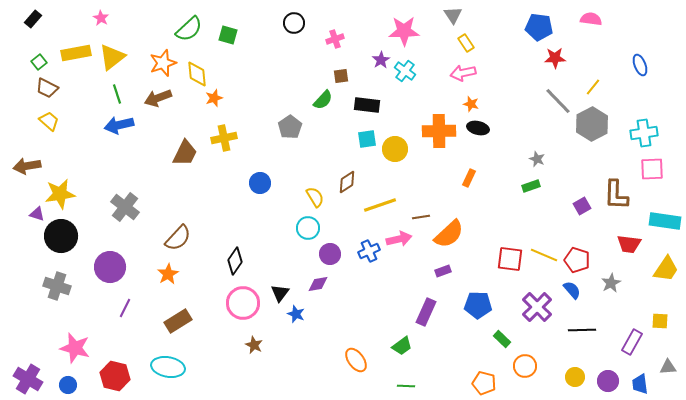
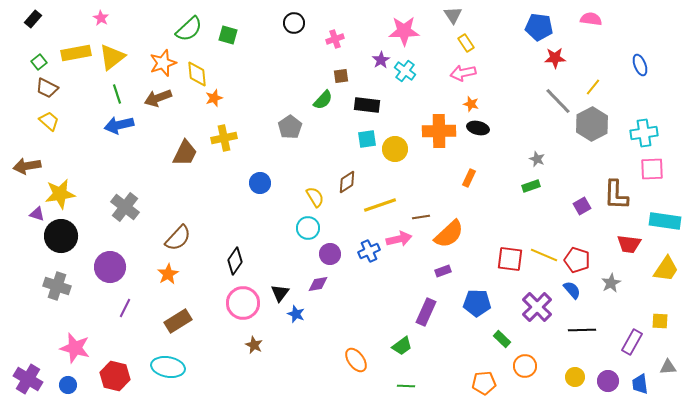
blue pentagon at (478, 305): moved 1 px left, 2 px up
orange pentagon at (484, 383): rotated 20 degrees counterclockwise
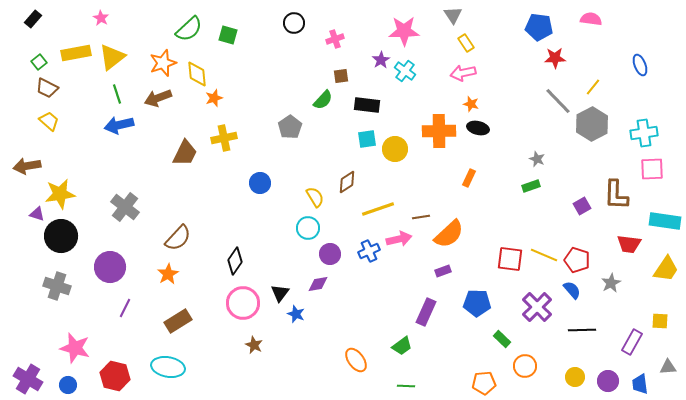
yellow line at (380, 205): moved 2 px left, 4 px down
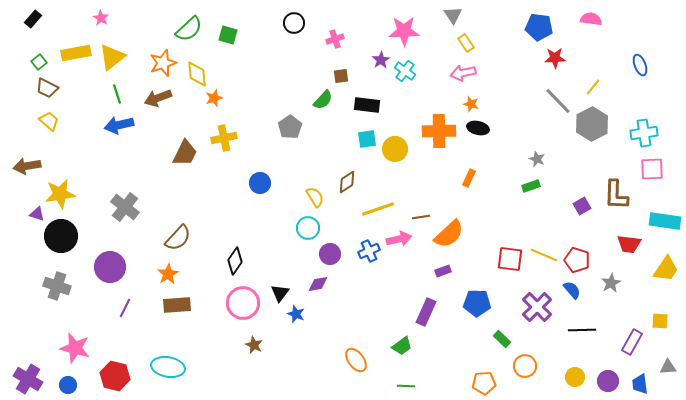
brown rectangle at (178, 321): moved 1 px left, 16 px up; rotated 28 degrees clockwise
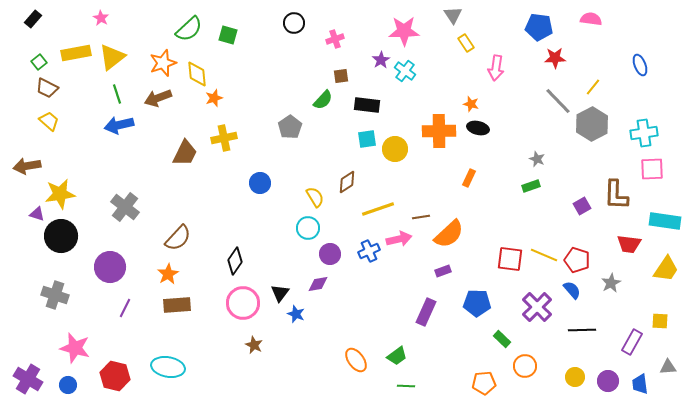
pink arrow at (463, 73): moved 33 px right, 5 px up; rotated 70 degrees counterclockwise
gray cross at (57, 286): moved 2 px left, 9 px down
green trapezoid at (402, 346): moved 5 px left, 10 px down
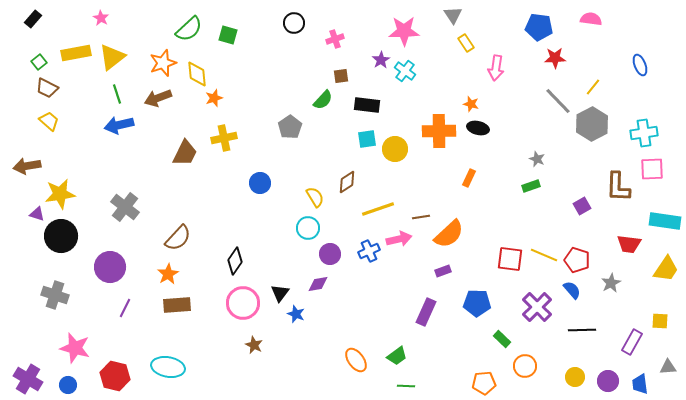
brown L-shape at (616, 195): moved 2 px right, 8 px up
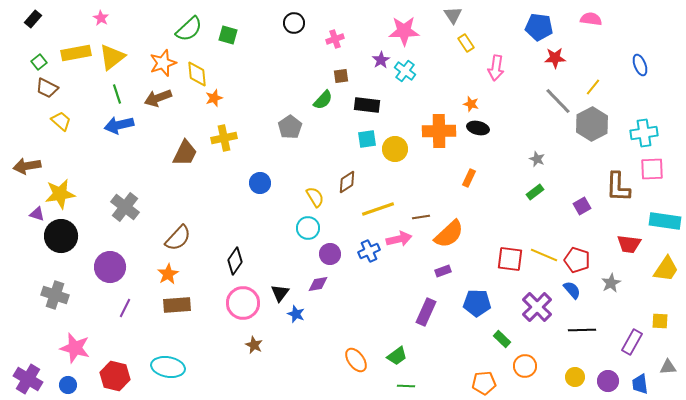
yellow trapezoid at (49, 121): moved 12 px right
green rectangle at (531, 186): moved 4 px right, 6 px down; rotated 18 degrees counterclockwise
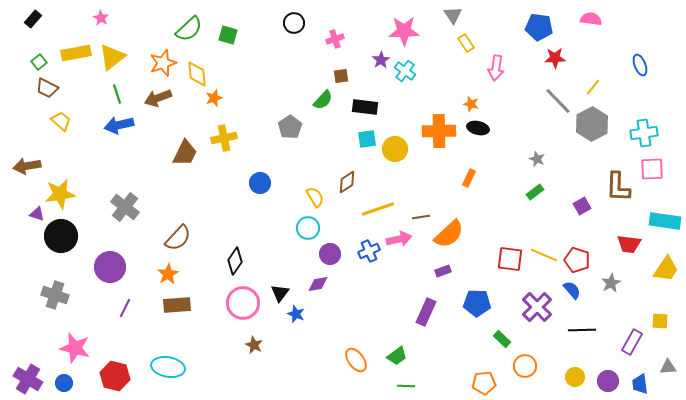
black rectangle at (367, 105): moved 2 px left, 2 px down
blue circle at (68, 385): moved 4 px left, 2 px up
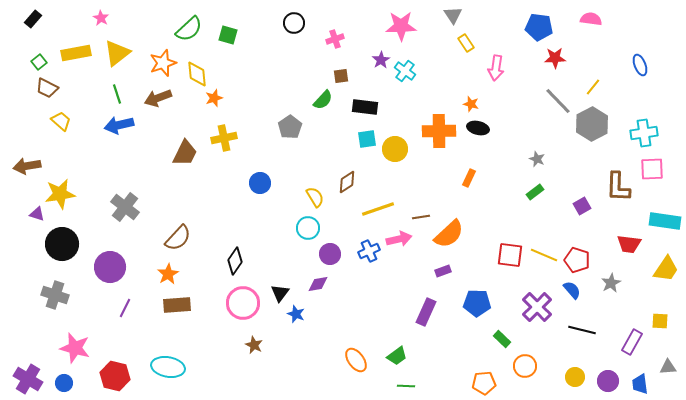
pink star at (404, 31): moved 3 px left, 5 px up
yellow triangle at (112, 57): moved 5 px right, 4 px up
black circle at (61, 236): moved 1 px right, 8 px down
red square at (510, 259): moved 4 px up
black line at (582, 330): rotated 16 degrees clockwise
